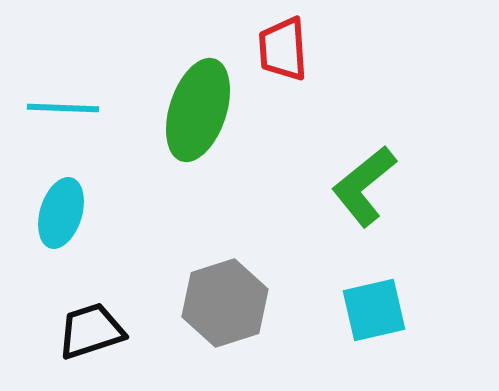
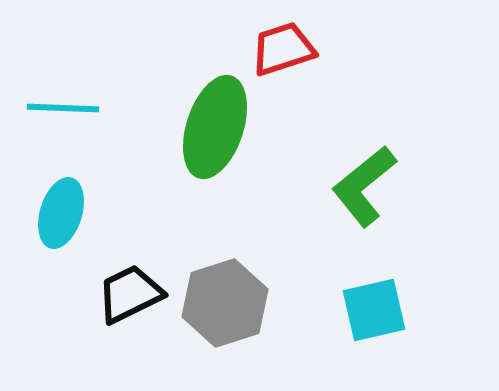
red trapezoid: rotated 76 degrees clockwise
green ellipse: moved 17 px right, 17 px down
black trapezoid: moved 39 px right, 37 px up; rotated 8 degrees counterclockwise
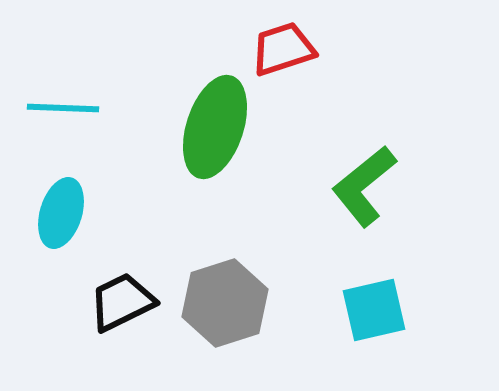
black trapezoid: moved 8 px left, 8 px down
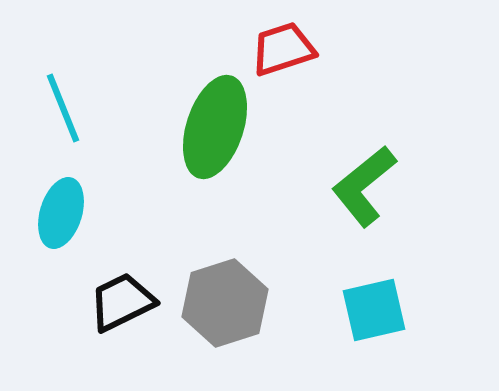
cyan line: rotated 66 degrees clockwise
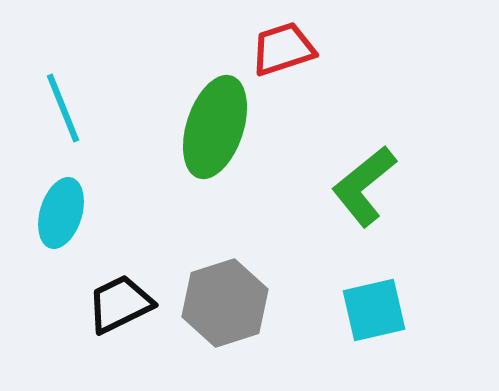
black trapezoid: moved 2 px left, 2 px down
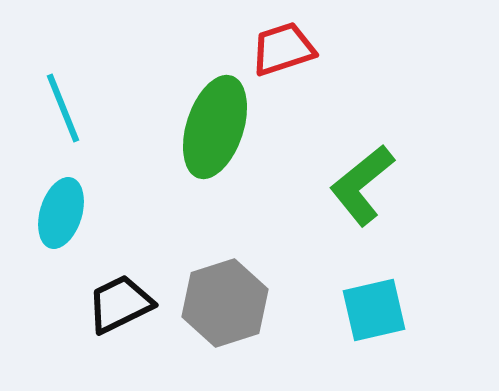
green L-shape: moved 2 px left, 1 px up
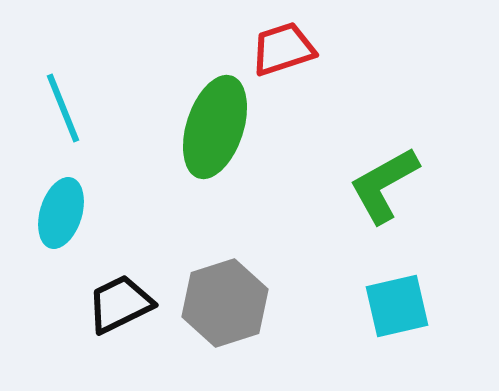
green L-shape: moved 22 px right; rotated 10 degrees clockwise
cyan square: moved 23 px right, 4 px up
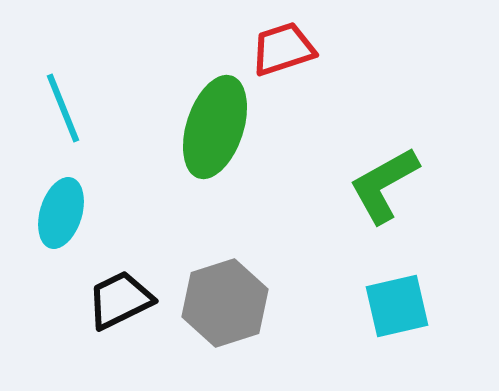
black trapezoid: moved 4 px up
